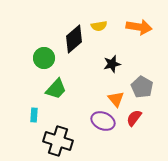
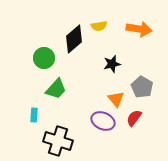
orange arrow: moved 2 px down
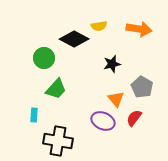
black diamond: rotated 68 degrees clockwise
black cross: rotated 8 degrees counterclockwise
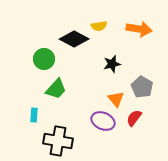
green circle: moved 1 px down
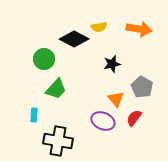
yellow semicircle: moved 1 px down
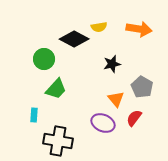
purple ellipse: moved 2 px down
